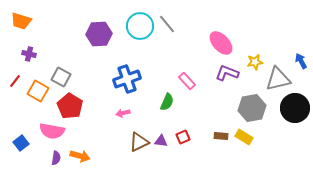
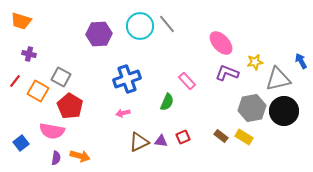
black circle: moved 11 px left, 3 px down
brown rectangle: rotated 32 degrees clockwise
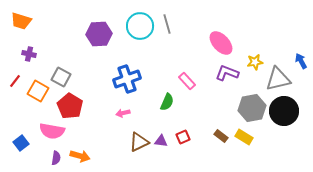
gray line: rotated 24 degrees clockwise
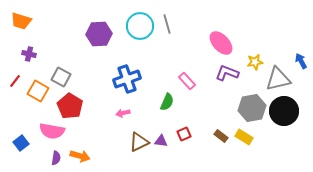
red square: moved 1 px right, 3 px up
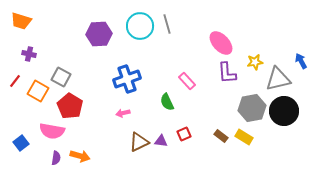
purple L-shape: rotated 115 degrees counterclockwise
green semicircle: rotated 132 degrees clockwise
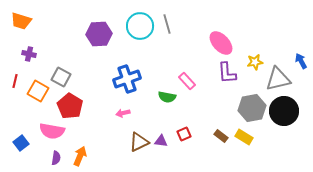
red line: rotated 24 degrees counterclockwise
green semicircle: moved 5 px up; rotated 54 degrees counterclockwise
orange arrow: rotated 84 degrees counterclockwise
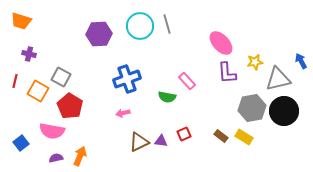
purple semicircle: rotated 112 degrees counterclockwise
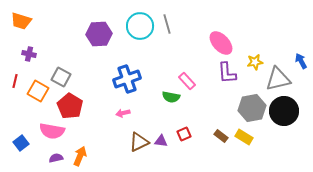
green semicircle: moved 4 px right
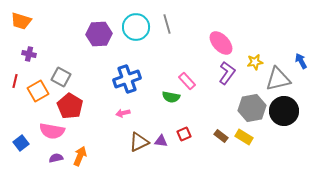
cyan circle: moved 4 px left, 1 px down
purple L-shape: rotated 140 degrees counterclockwise
orange square: rotated 30 degrees clockwise
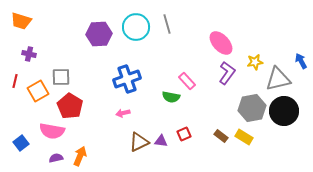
gray square: rotated 30 degrees counterclockwise
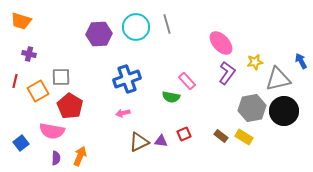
purple semicircle: rotated 104 degrees clockwise
